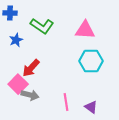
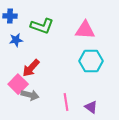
blue cross: moved 3 px down
green L-shape: rotated 15 degrees counterclockwise
blue star: rotated 16 degrees clockwise
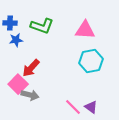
blue cross: moved 7 px down
cyan hexagon: rotated 10 degrees counterclockwise
pink line: moved 7 px right, 5 px down; rotated 36 degrees counterclockwise
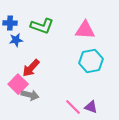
purple triangle: rotated 16 degrees counterclockwise
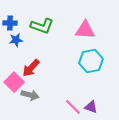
pink square: moved 4 px left, 2 px up
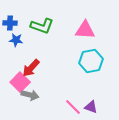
blue star: rotated 16 degrees clockwise
pink square: moved 6 px right
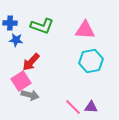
red arrow: moved 6 px up
pink square: moved 1 px right, 1 px up; rotated 12 degrees clockwise
purple triangle: rotated 16 degrees counterclockwise
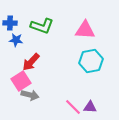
purple triangle: moved 1 px left
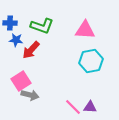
red arrow: moved 12 px up
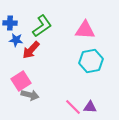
green L-shape: rotated 55 degrees counterclockwise
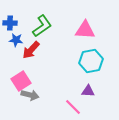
purple triangle: moved 2 px left, 16 px up
